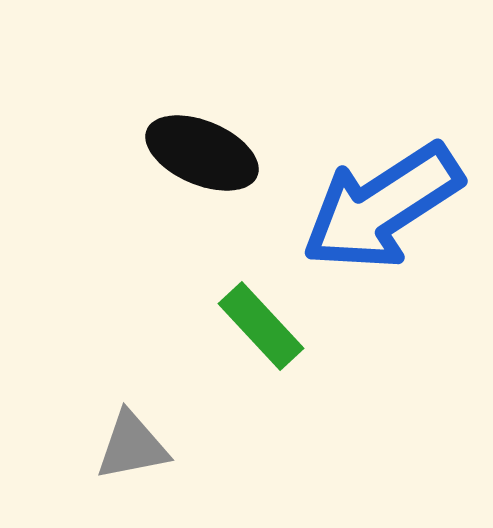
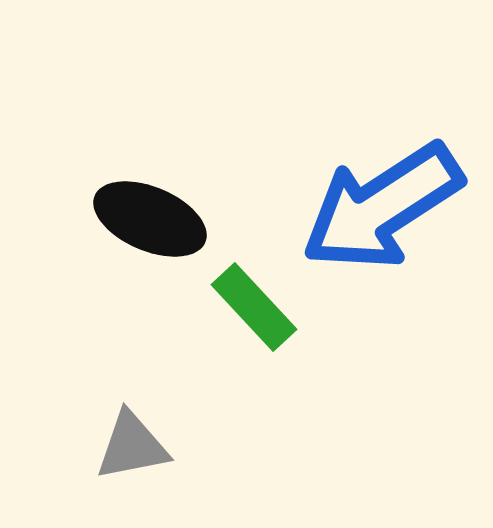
black ellipse: moved 52 px left, 66 px down
green rectangle: moved 7 px left, 19 px up
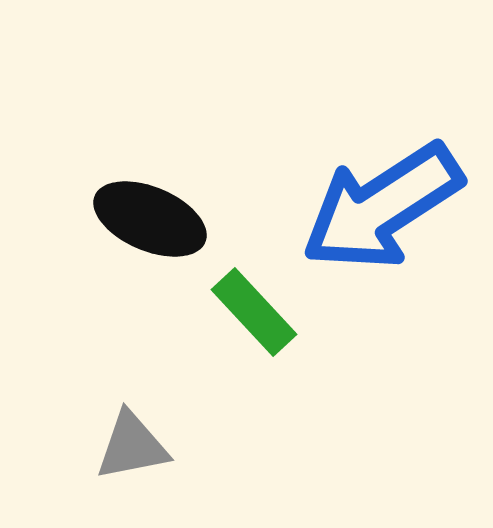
green rectangle: moved 5 px down
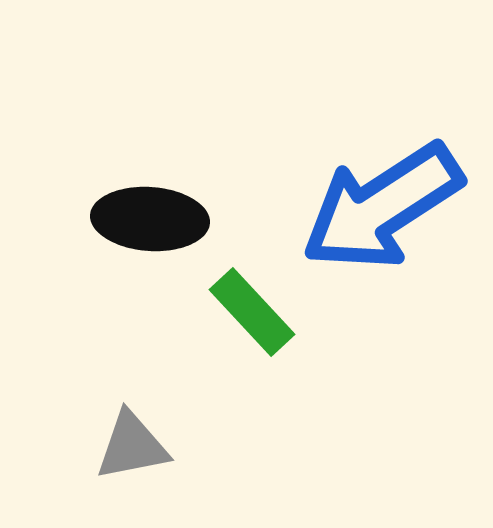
black ellipse: rotated 19 degrees counterclockwise
green rectangle: moved 2 px left
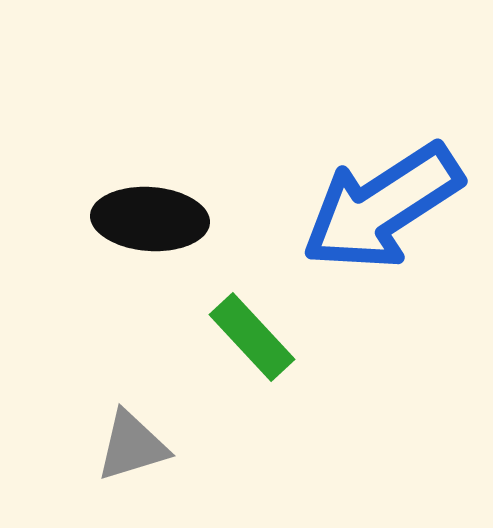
green rectangle: moved 25 px down
gray triangle: rotated 6 degrees counterclockwise
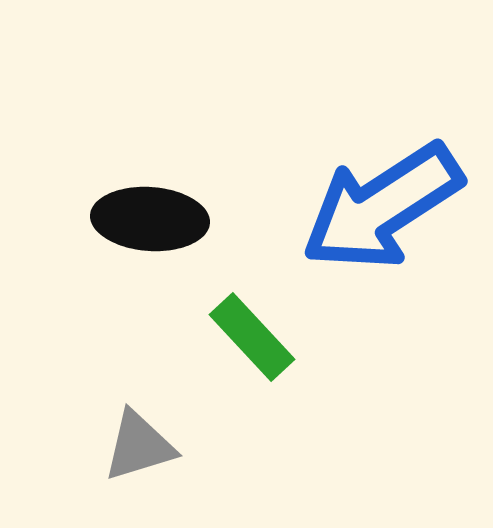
gray triangle: moved 7 px right
